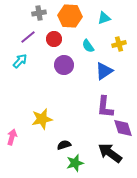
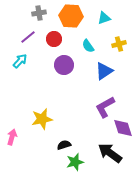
orange hexagon: moved 1 px right
purple L-shape: rotated 55 degrees clockwise
green star: moved 1 px up
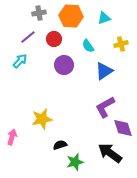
yellow cross: moved 2 px right
black semicircle: moved 4 px left
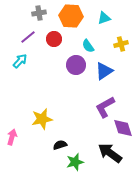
purple circle: moved 12 px right
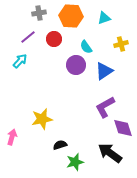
cyan semicircle: moved 2 px left, 1 px down
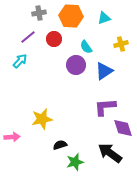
purple L-shape: rotated 25 degrees clockwise
pink arrow: rotated 70 degrees clockwise
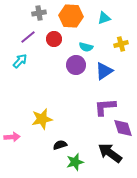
cyan semicircle: rotated 40 degrees counterclockwise
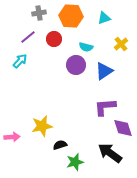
yellow cross: rotated 24 degrees counterclockwise
yellow star: moved 7 px down
